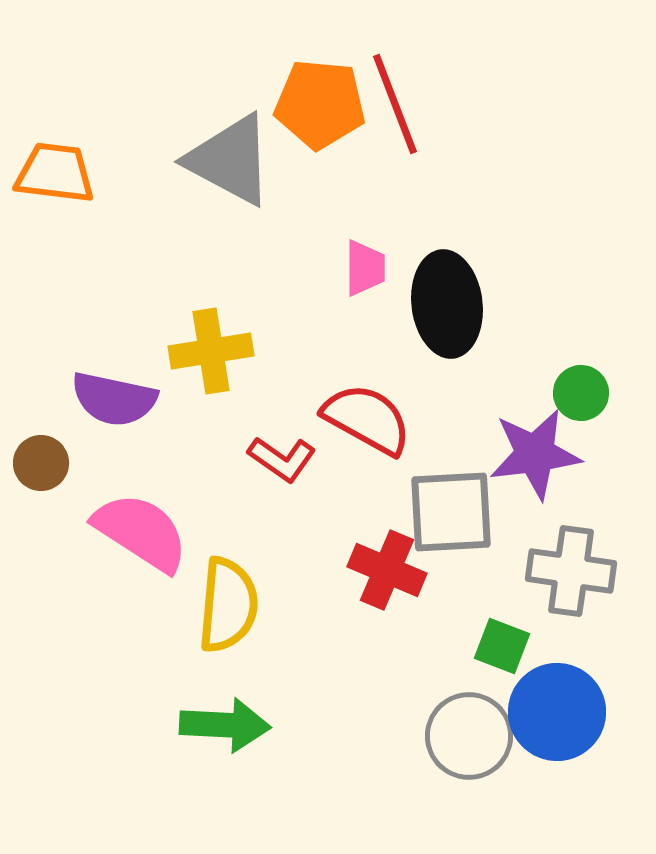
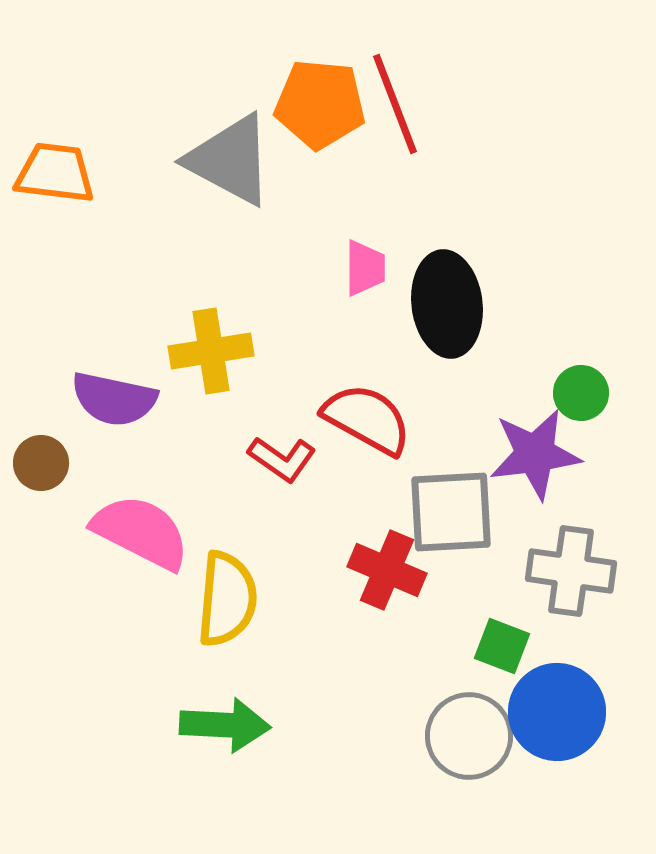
pink semicircle: rotated 6 degrees counterclockwise
yellow semicircle: moved 1 px left, 6 px up
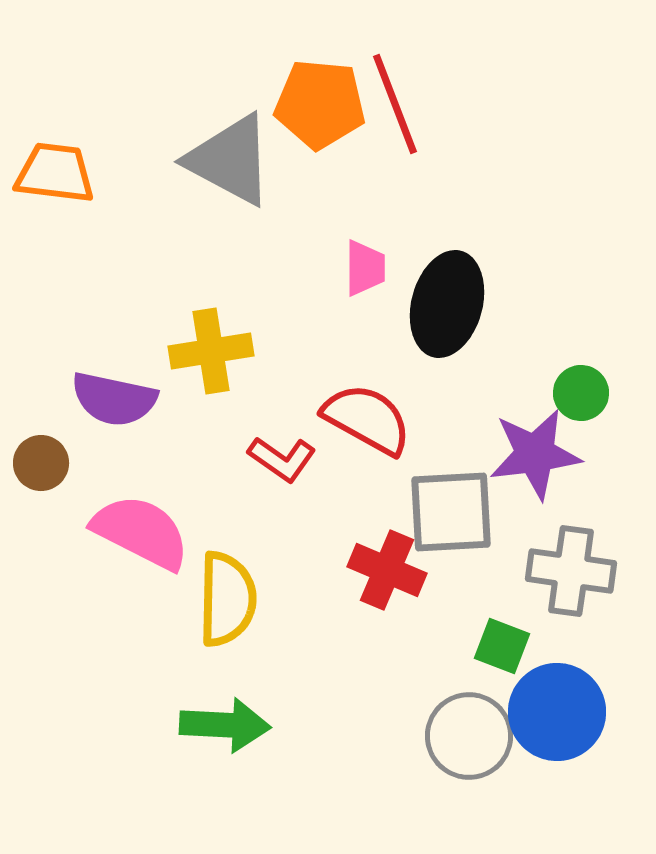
black ellipse: rotated 22 degrees clockwise
yellow semicircle: rotated 4 degrees counterclockwise
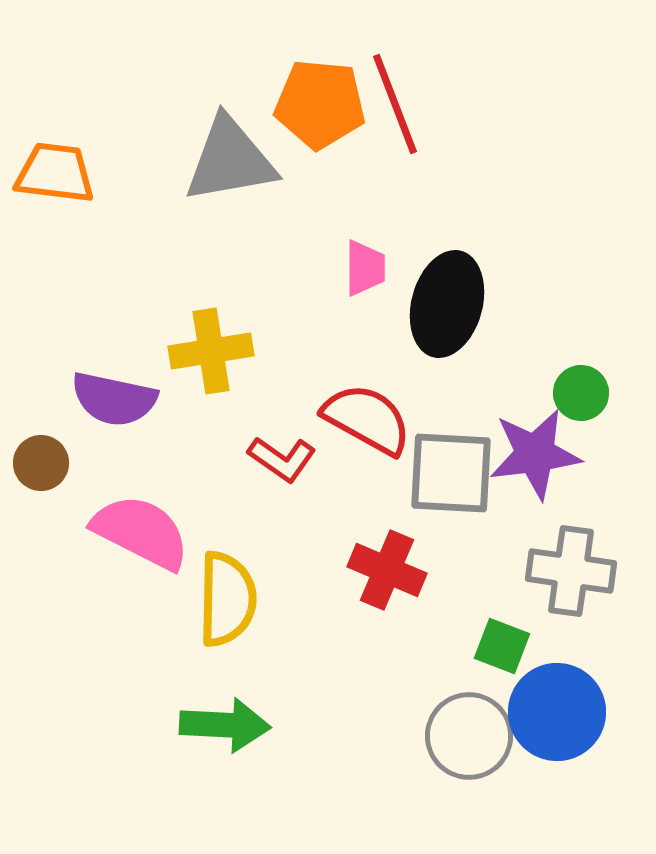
gray triangle: rotated 38 degrees counterclockwise
gray square: moved 39 px up; rotated 6 degrees clockwise
